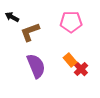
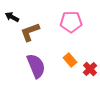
red cross: moved 9 px right
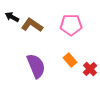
pink pentagon: moved 3 px down
brown L-shape: moved 2 px right, 7 px up; rotated 55 degrees clockwise
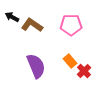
orange rectangle: moved 1 px down
red cross: moved 6 px left, 2 px down
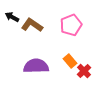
pink pentagon: rotated 20 degrees counterclockwise
purple semicircle: rotated 70 degrees counterclockwise
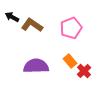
pink pentagon: moved 3 px down
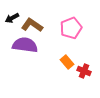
black arrow: moved 1 px down; rotated 56 degrees counterclockwise
orange rectangle: moved 3 px left, 1 px down
purple semicircle: moved 11 px left, 21 px up; rotated 10 degrees clockwise
red cross: rotated 24 degrees counterclockwise
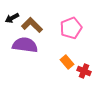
brown L-shape: rotated 10 degrees clockwise
